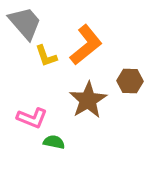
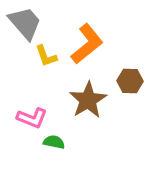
orange L-shape: moved 1 px right, 1 px up
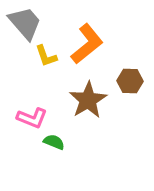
green semicircle: rotated 10 degrees clockwise
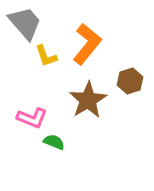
orange L-shape: rotated 12 degrees counterclockwise
brown hexagon: rotated 20 degrees counterclockwise
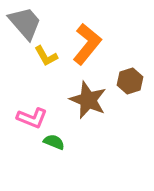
yellow L-shape: rotated 10 degrees counterclockwise
brown star: rotated 18 degrees counterclockwise
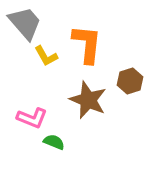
orange L-shape: rotated 33 degrees counterclockwise
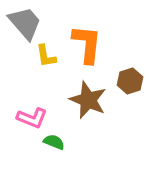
yellow L-shape: rotated 20 degrees clockwise
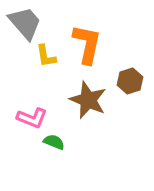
orange L-shape: rotated 6 degrees clockwise
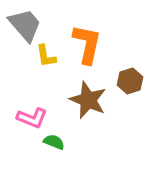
gray trapezoid: moved 2 px down
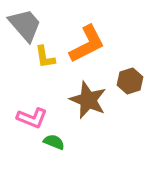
orange L-shape: rotated 51 degrees clockwise
yellow L-shape: moved 1 px left, 1 px down
